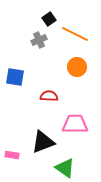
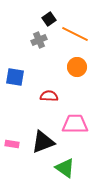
pink rectangle: moved 11 px up
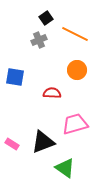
black square: moved 3 px left, 1 px up
orange circle: moved 3 px down
red semicircle: moved 3 px right, 3 px up
pink trapezoid: rotated 16 degrees counterclockwise
pink rectangle: rotated 24 degrees clockwise
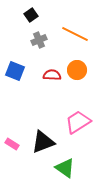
black square: moved 15 px left, 3 px up
blue square: moved 6 px up; rotated 12 degrees clockwise
red semicircle: moved 18 px up
pink trapezoid: moved 3 px right, 2 px up; rotated 16 degrees counterclockwise
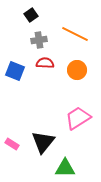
gray cross: rotated 14 degrees clockwise
red semicircle: moved 7 px left, 12 px up
pink trapezoid: moved 4 px up
black triangle: rotated 30 degrees counterclockwise
green triangle: rotated 35 degrees counterclockwise
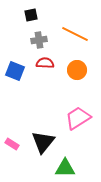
black square: rotated 24 degrees clockwise
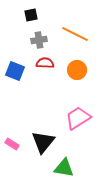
green triangle: moved 1 px left; rotated 10 degrees clockwise
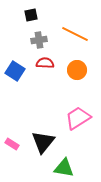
blue square: rotated 12 degrees clockwise
